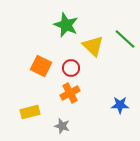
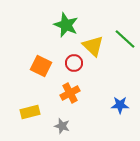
red circle: moved 3 px right, 5 px up
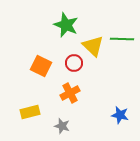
green line: moved 3 px left; rotated 40 degrees counterclockwise
blue star: moved 10 px down; rotated 12 degrees clockwise
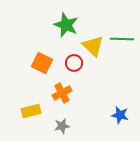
orange square: moved 1 px right, 3 px up
orange cross: moved 8 px left
yellow rectangle: moved 1 px right, 1 px up
gray star: rotated 28 degrees counterclockwise
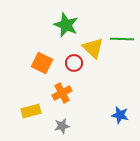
yellow triangle: moved 2 px down
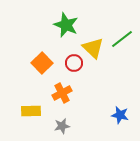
green line: rotated 40 degrees counterclockwise
orange square: rotated 20 degrees clockwise
yellow rectangle: rotated 12 degrees clockwise
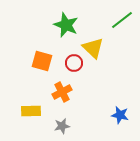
green line: moved 19 px up
orange square: moved 2 px up; rotated 30 degrees counterclockwise
orange cross: moved 1 px up
